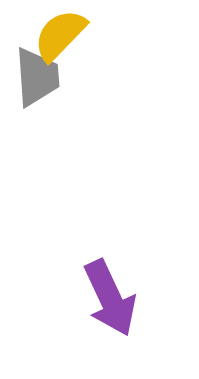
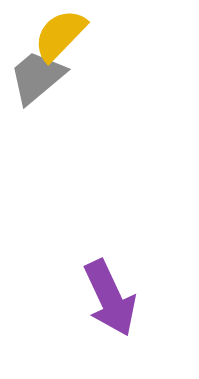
gray trapezoid: rotated 126 degrees counterclockwise
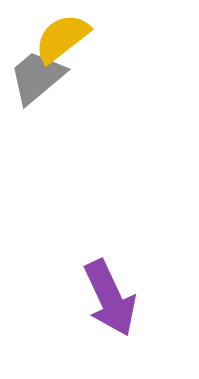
yellow semicircle: moved 2 px right, 3 px down; rotated 8 degrees clockwise
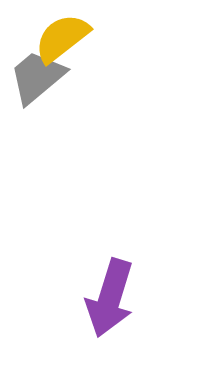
purple arrow: rotated 42 degrees clockwise
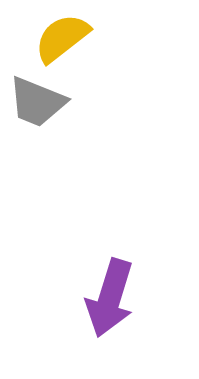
gray trapezoid: moved 25 px down; rotated 118 degrees counterclockwise
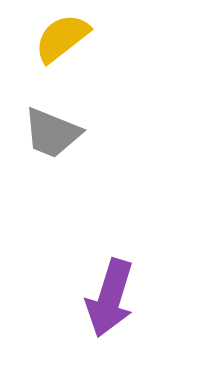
gray trapezoid: moved 15 px right, 31 px down
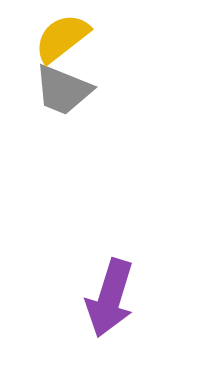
gray trapezoid: moved 11 px right, 43 px up
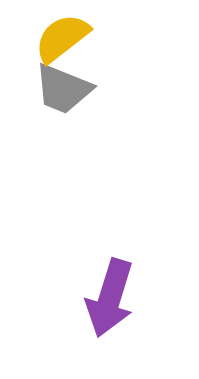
gray trapezoid: moved 1 px up
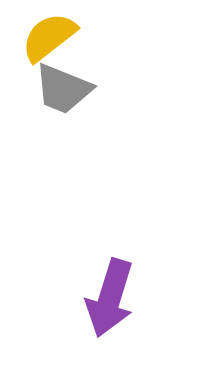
yellow semicircle: moved 13 px left, 1 px up
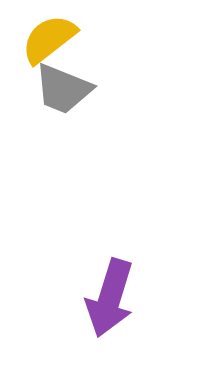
yellow semicircle: moved 2 px down
